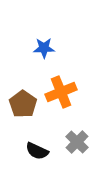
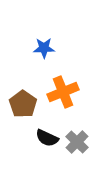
orange cross: moved 2 px right
black semicircle: moved 10 px right, 13 px up
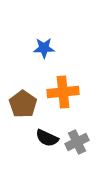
orange cross: rotated 16 degrees clockwise
gray cross: rotated 20 degrees clockwise
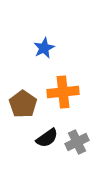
blue star: rotated 25 degrees counterclockwise
black semicircle: rotated 60 degrees counterclockwise
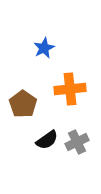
orange cross: moved 7 px right, 3 px up
black semicircle: moved 2 px down
